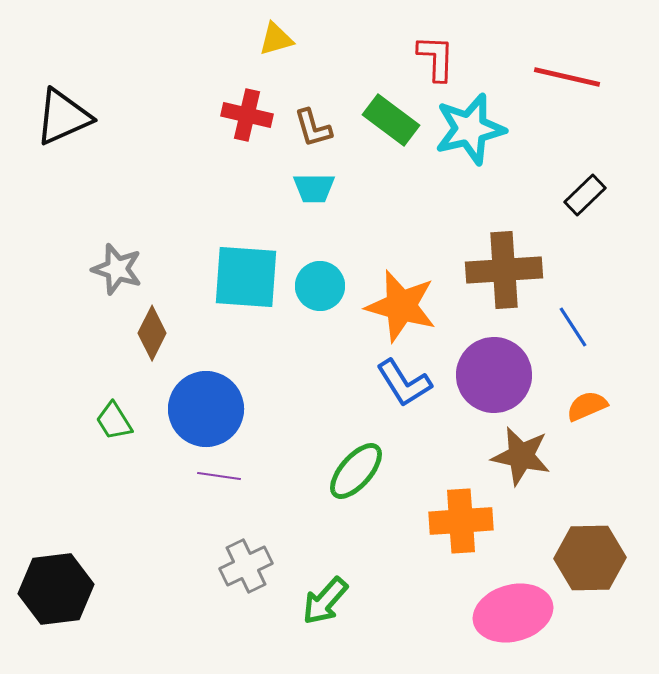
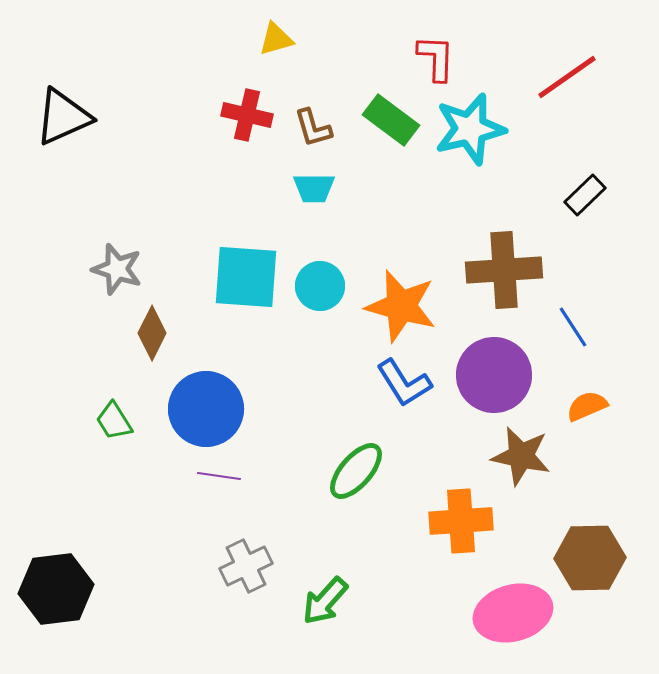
red line: rotated 48 degrees counterclockwise
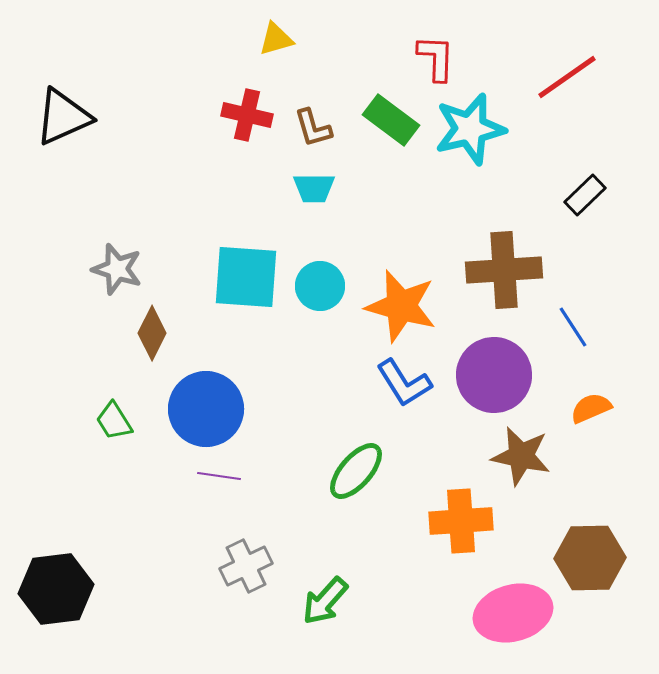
orange semicircle: moved 4 px right, 2 px down
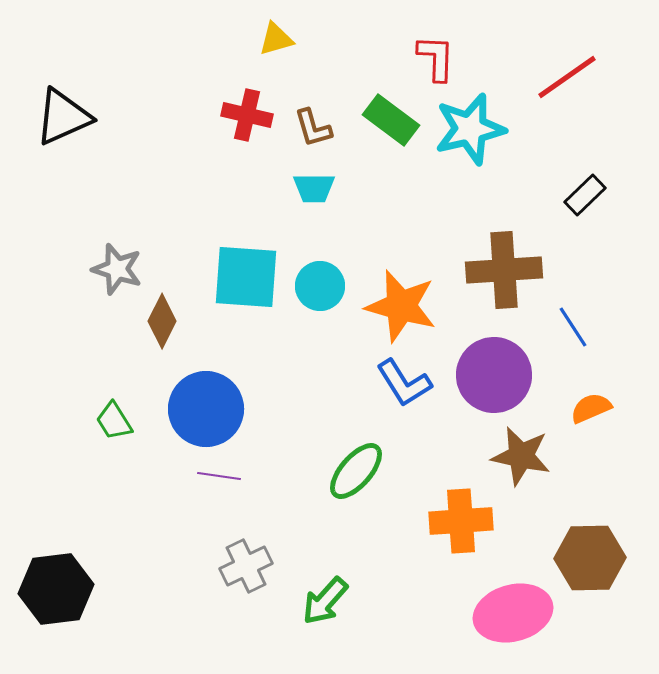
brown diamond: moved 10 px right, 12 px up
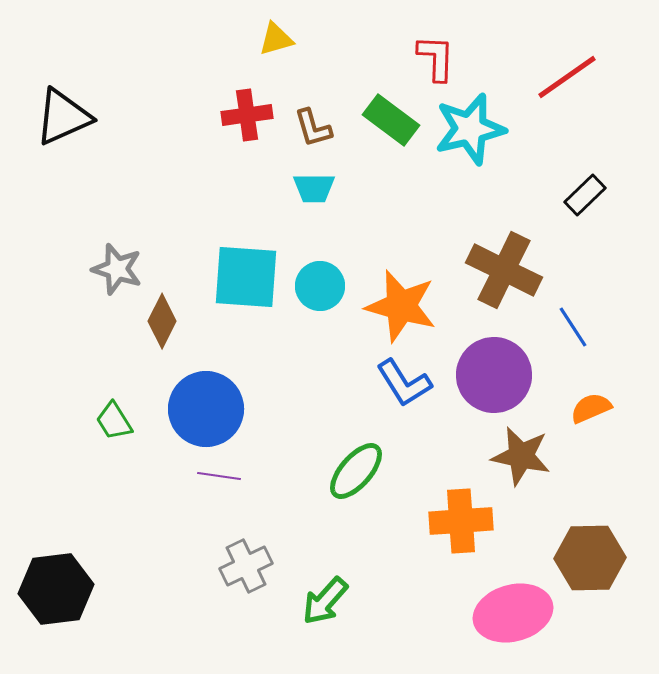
red cross: rotated 21 degrees counterclockwise
brown cross: rotated 30 degrees clockwise
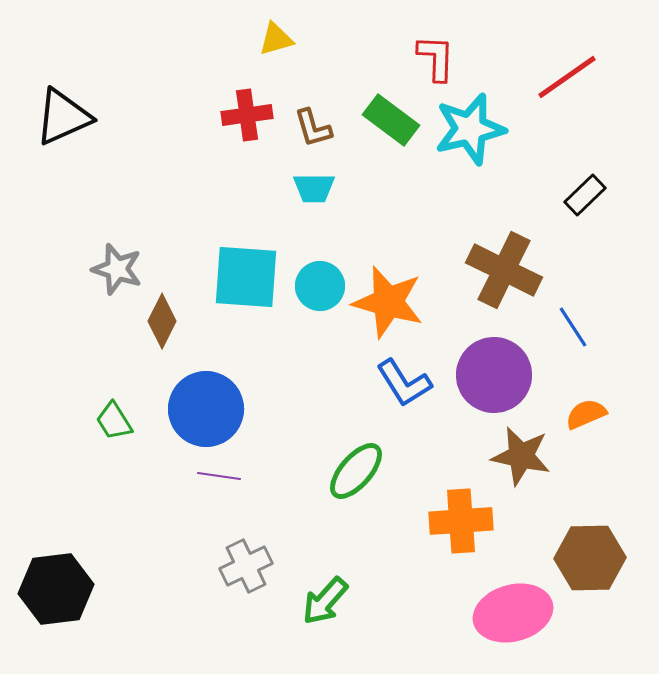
orange star: moved 13 px left, 4 px up
orange semicircle: moved 5 px left, 6 px down
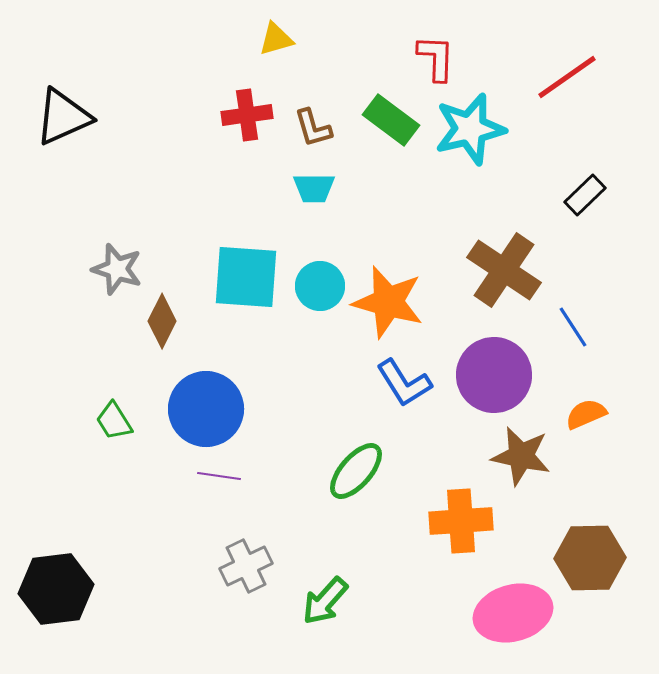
brown cross: rotated 8 degrees clockwise
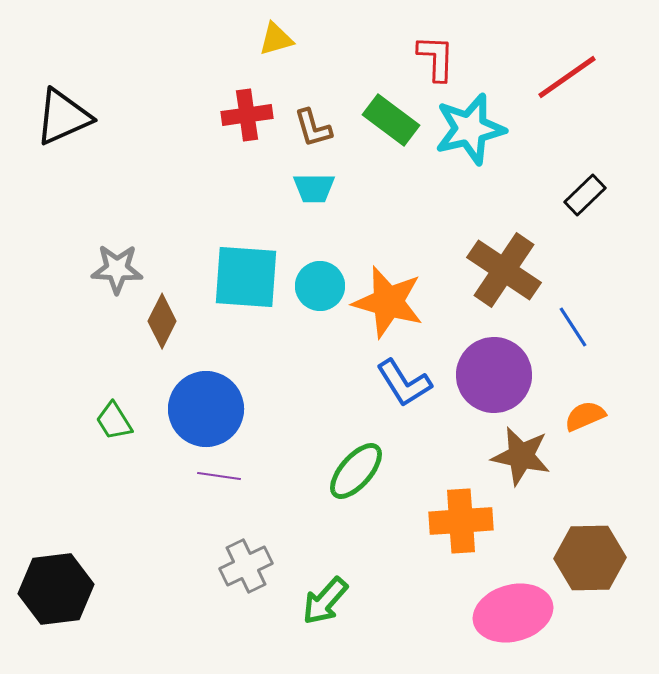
gray star: rotated 15 degrees counterclockwise
orange semicircle: moved 1 px left, 2 px down
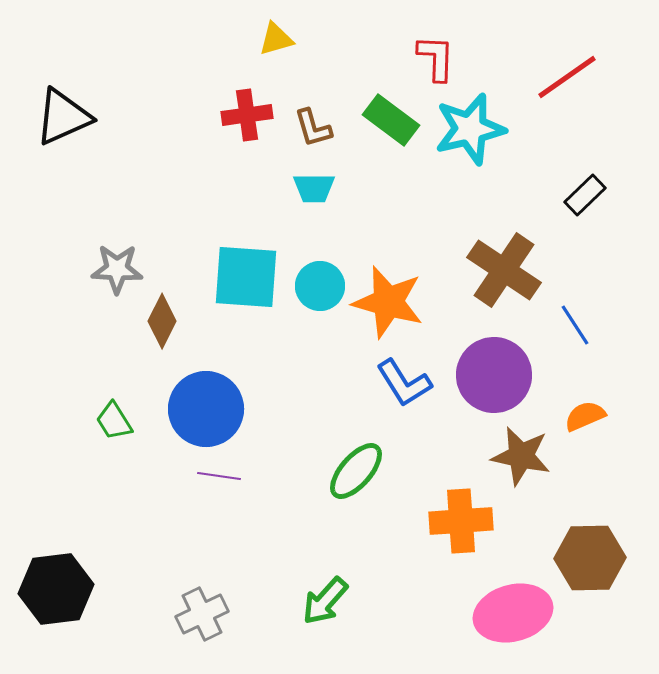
blue line: moved 2 px right, 2 px up
gray cross: moved 44 px left, 48 px down
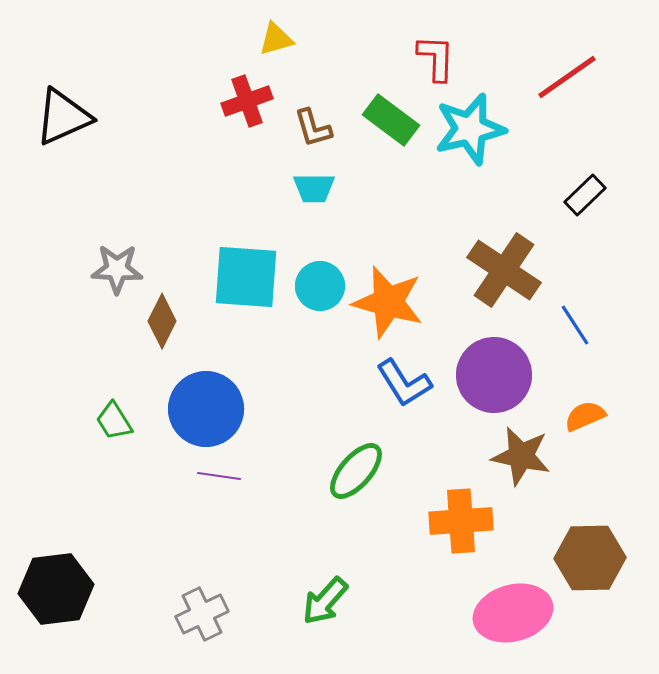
red cross: moved 14 px up; rotated 12 degrees counterclockwise
